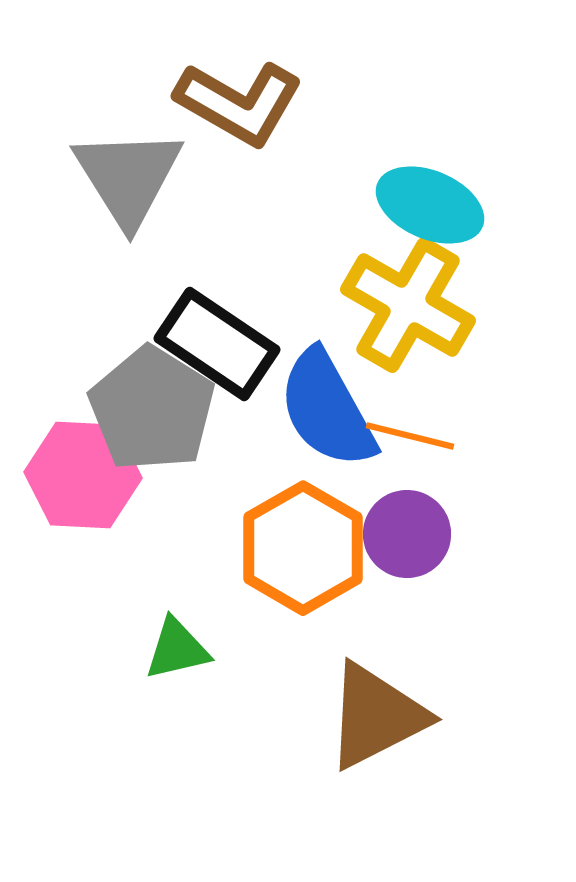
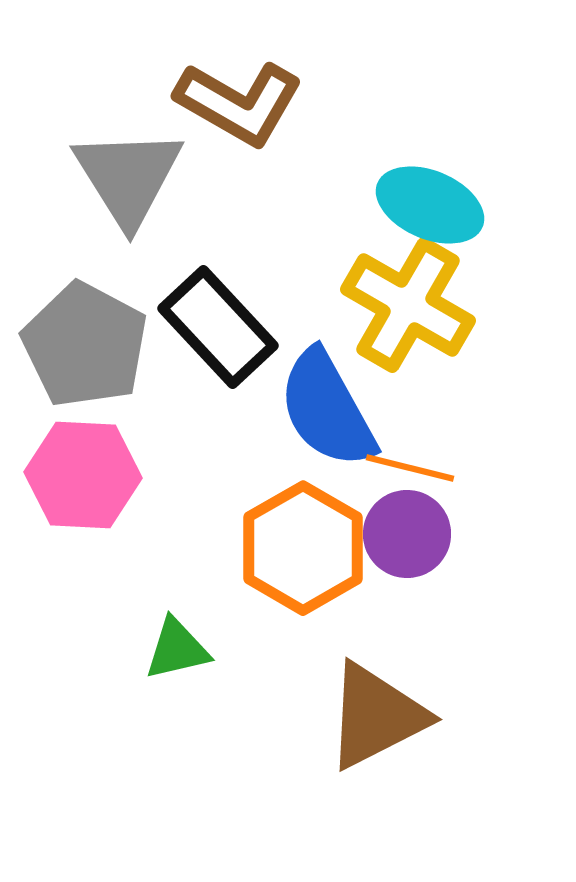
black rectangle: moved 1 px right, 17 px up; rotated 13 degrees clockwise
gray pentagon: moved 67 px left, 64 px up; rotated 4 degrees counterclockwise
orange line: moved 32 px down
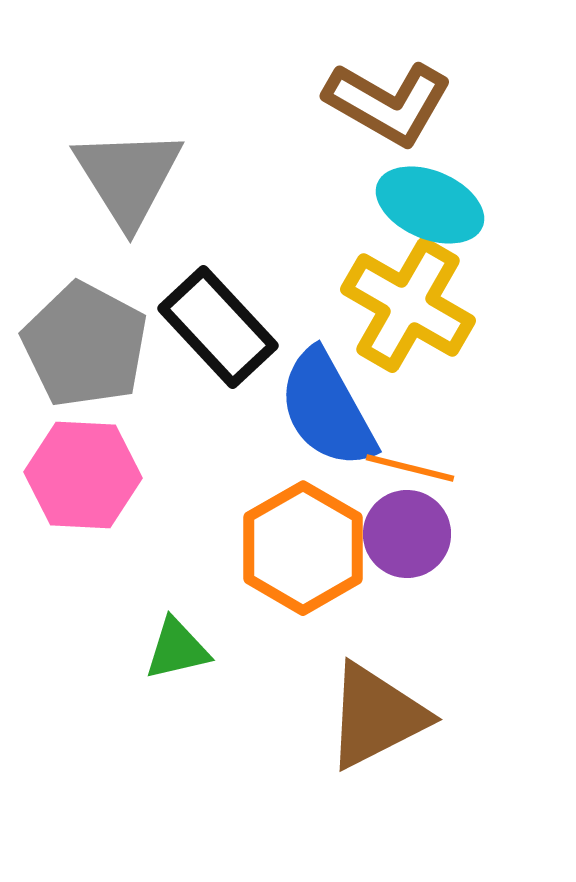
brown L-shape: moved 149 px right
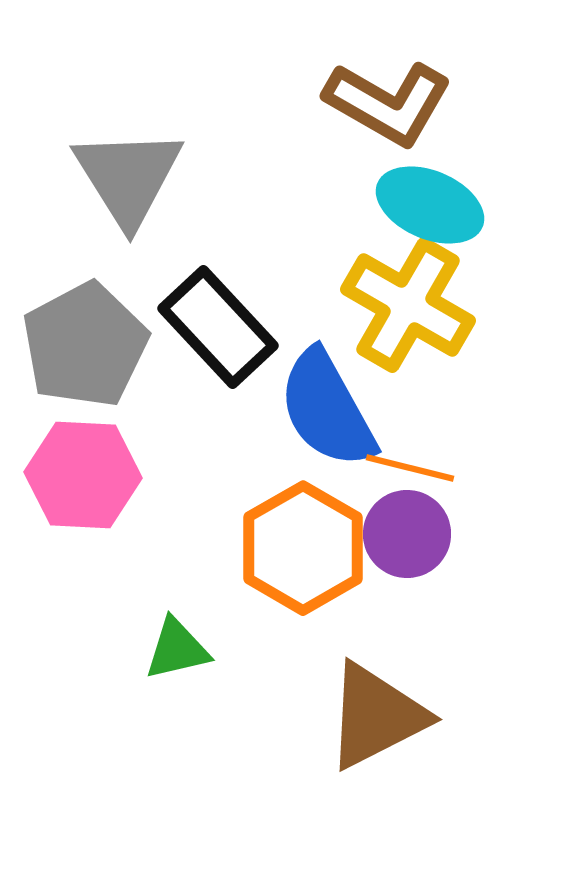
gray pentagon: rotated 16 degrees clockwise
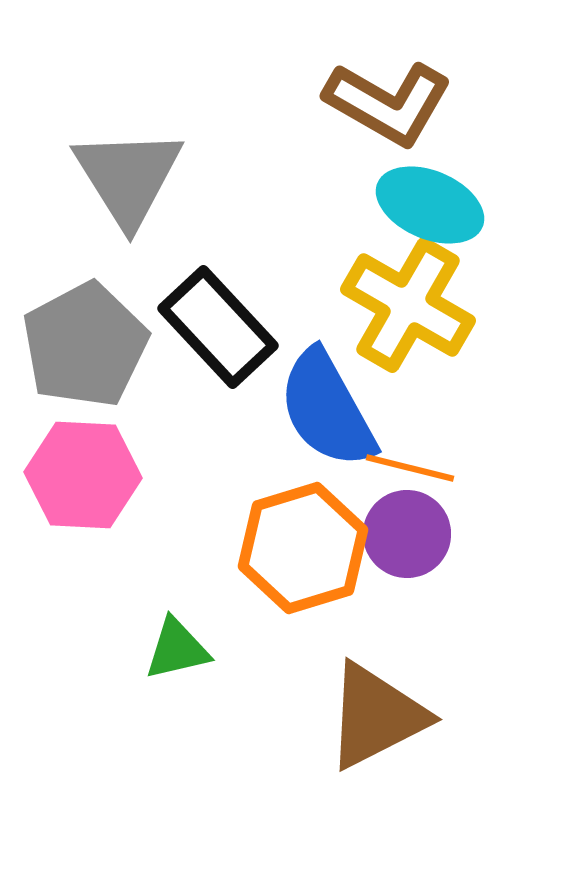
orange hexagon: rotated 13 degrees clockwise
